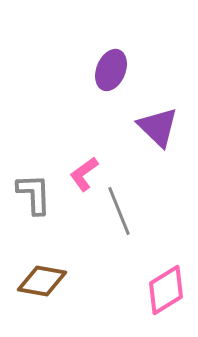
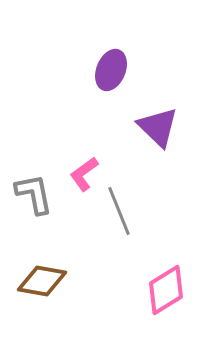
gray L-shape: rotated 9 degrees counterclockwise
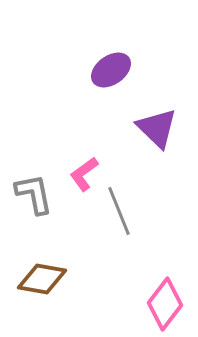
purple ellipse: rotated 33 degrees clockwise
purple triangle: moved 1 px left, 1 px down
brown diamond: moved 2 px up
pink diamond: moved 1 px left, 14 px down; rotated 21 degrees counterclockwise
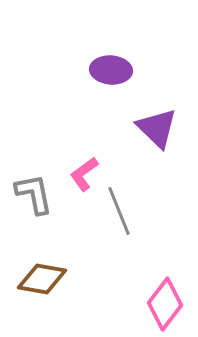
purple ellipse: rotated 39 degrees clockwise
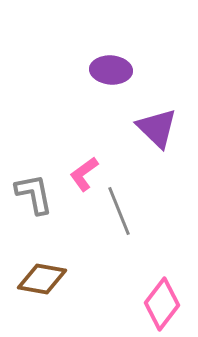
pink diamond: moved 3 px left
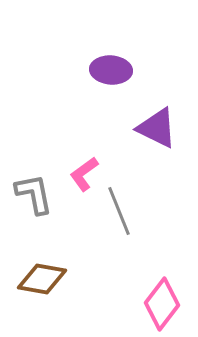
purple triangle: rotated 18 degrees counterclockwise
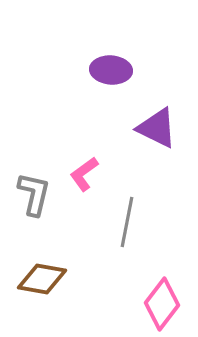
gray L-shape: rotated 24 degrees clockwise
gray line: moved 8 px right, 11 px down; rotated 33 degrees clockwise
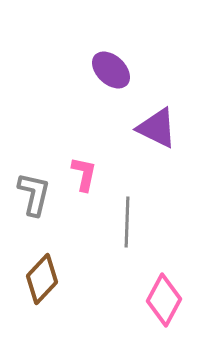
purple ellipse: rotated 39 degrees clockwise
pink L-shape: rotated 138 degrees clockwise
gray line: rotated 9 degrees counterclockwise
brown diamond: rotated 57 degrees counterclockwise
pink diamond: moved 2 px right, 4 px up; rotated 9 degrees counterclockwise
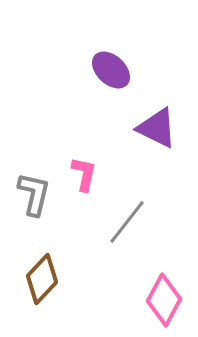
gray line: rotated 36 degrees clockwise
